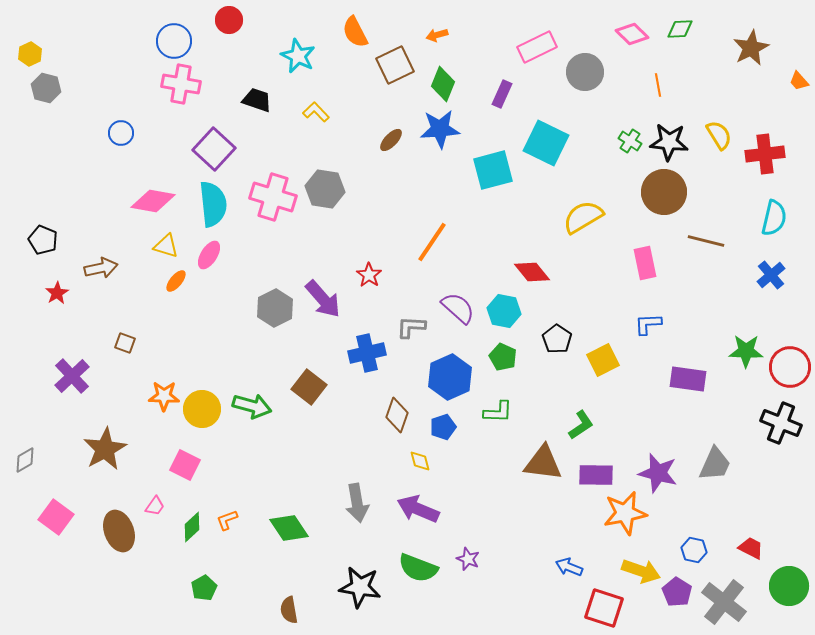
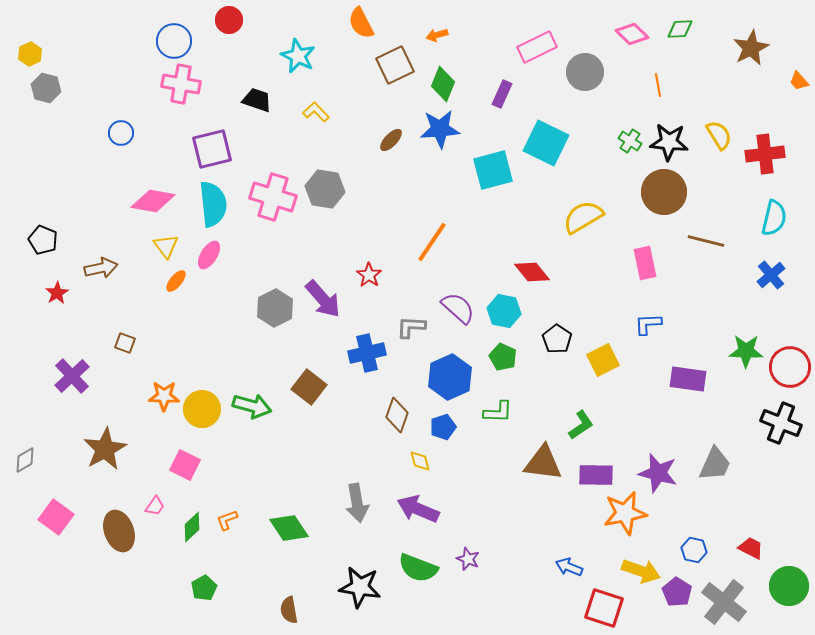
orange semicircle at (355, 32): moved 6 px right, 9 px up
purple square at (214, 149): moved 2 px left; rotated 33 degrees clockwise
yellow triangle at (166, 246): rotated 36 degrees clockwise
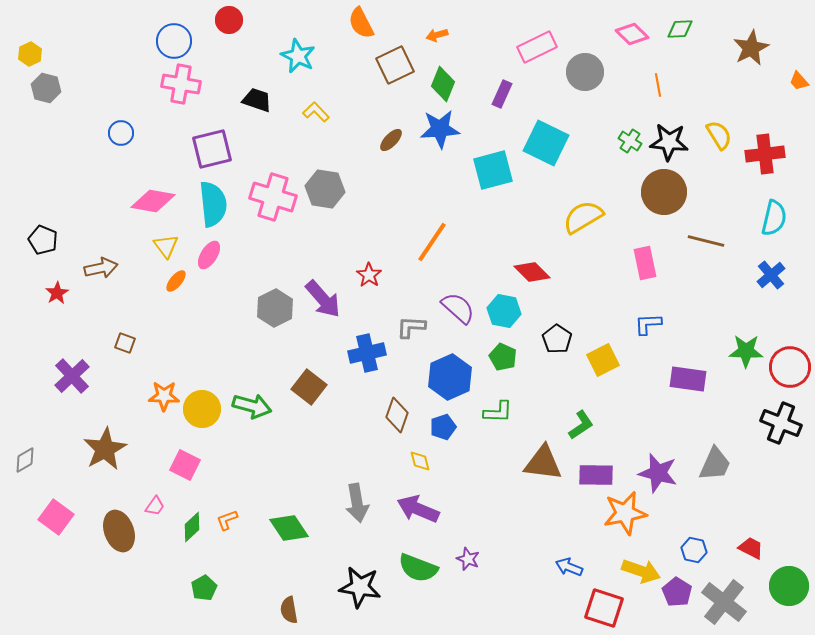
red diamond at (532, 272): rotated 6 degrees counterclockwise
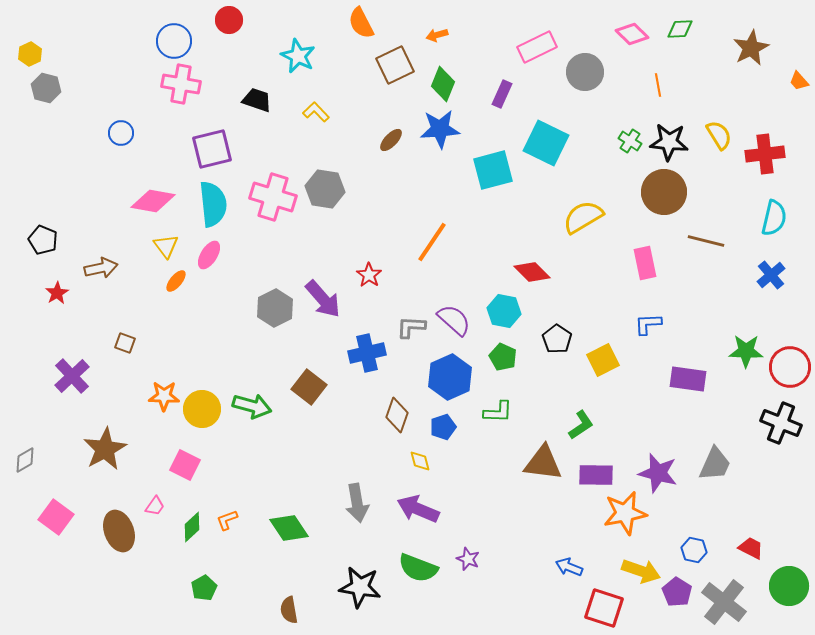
purple semicircle at (458, 308): moved 4 px left, 12 px down
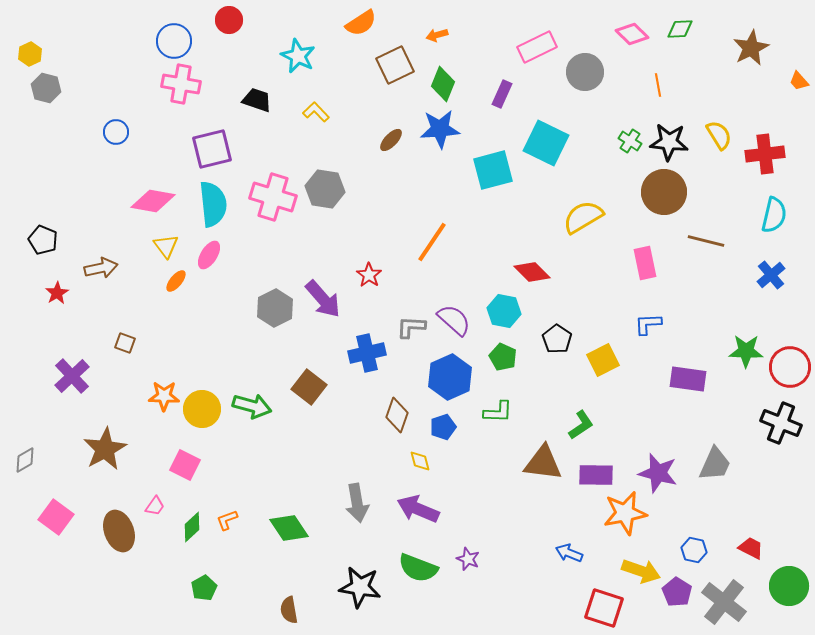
orange semicircle at (361, 23): rotated 96 degrees counterclockwise
blue circle at (121, 133): moved 5 px left, 1 px up
cyan semicircle at (774, 218): moved 3 px up
blue arrow at (569, 567): moved 14 px up
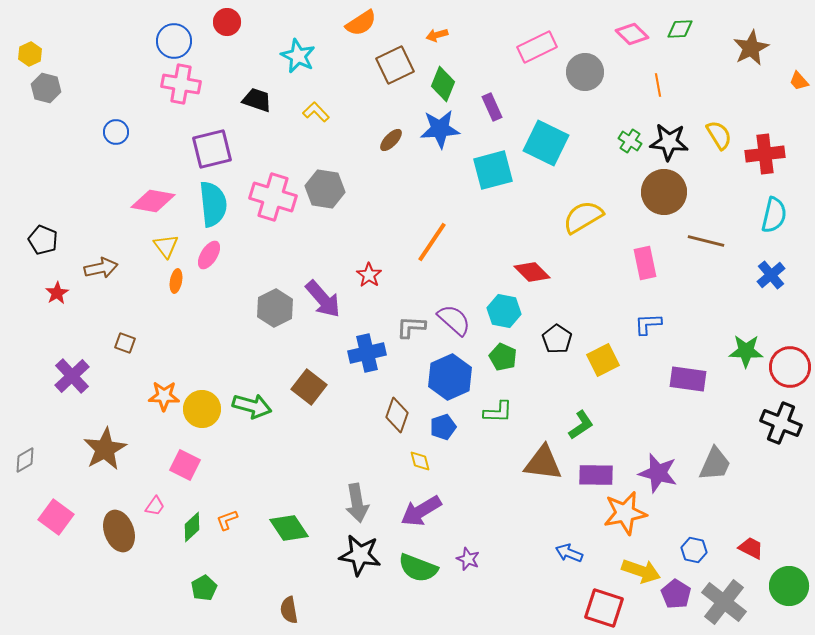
red circle at (229, 20): moved 2 px left, 2 px down
purple rectangle at (502, 94): moved 10 px left, 13 px down; rotated 48 degrees counterclockwise
orange ellipse at (176, 281): rotated 30 degrees counterclockwise
purple arrow at (418, 509): moved 3 px right, 2 px down; rotated 54 degrees counterclockwise
black star at (360, 587): moved 32 px up
purple pentagon at (677, 592): moved 1 px left, 2 px down
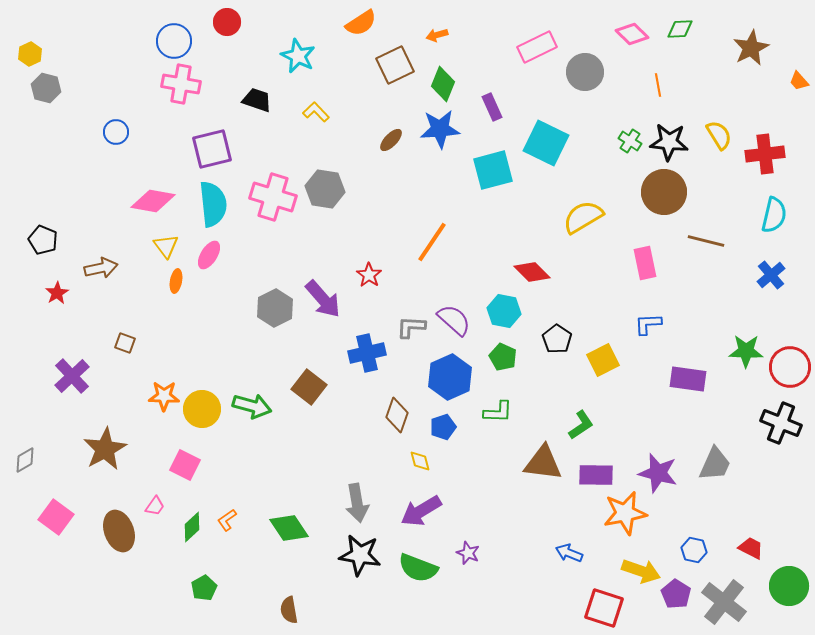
orange L-shape at (227, 520): rotated 15 degrees counterclockwise
purple star at (468, 559): moved 6 px up
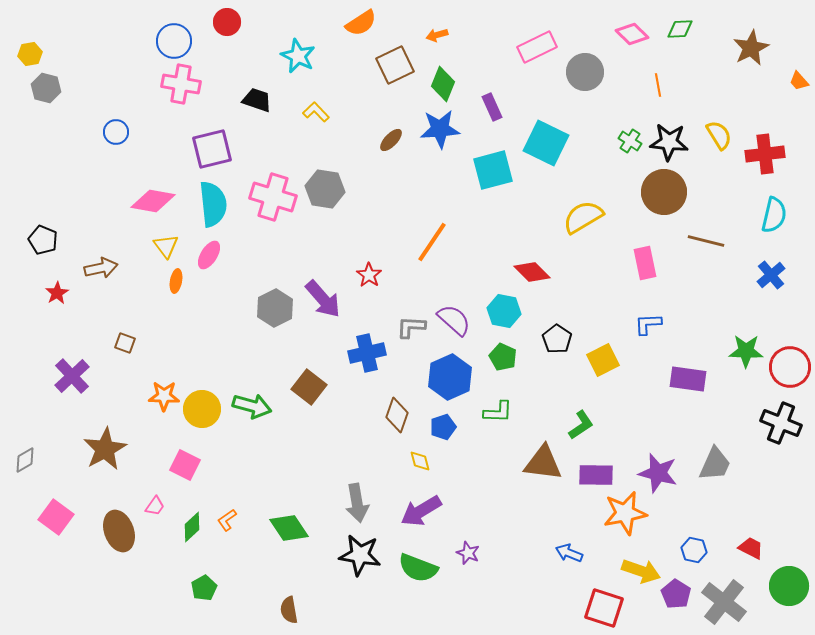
yellow hexagon at (30, 54): rotated 15 degrees clockwise
